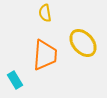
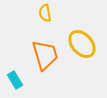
yellow ellipse: moved 1 px left, 1 px down
orange trapezoid: rotated 20 degrees counterclockwise
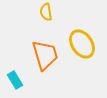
yellow semicircle: moved 1 px right, 1 px up
yellow ellipse: rotated 8 degrees clockwise
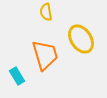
yellow ellipse: moved 1 px left, 5 px up
cyan rectangle: moved 2 px right, 4 px up
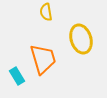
yellow ellipse: rotated 16 degrees clockwise
orange trapezoid: moved 2 px left, 4 px down
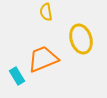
orange trapezoid: rotated 96 degrees counterclockwise
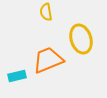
orange trapezoid: moved 5 px right, 1 px down
cyan rectangle: rotated 72 degrees counterclockwise
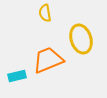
yellow semicircle: moved 1 px left, 1 px down
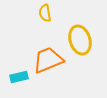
yellow ellipse: moved 1 px left, 1 px down
cyan rectangle: moved 2 px right, 1 px down
